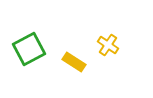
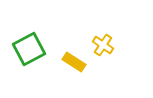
yellow cross: moved 5 px left
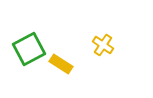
yellow rectangle: moved 13 px left, 2 px down
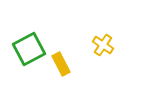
yellow rectangle: rotated 30 degrees clockwise
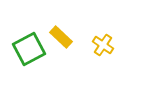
yellow rectangle: moved 27 px up; rotated 20 degrees counterclockwise
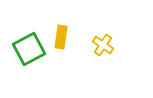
yellow rectangle: rotated 55 degrees clockwise
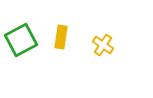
green square: moved 8 px left, 9 px up
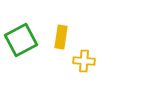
yellow cross: moved 19 px left, 16 px down; rotated 30 degrees counterclockwise
